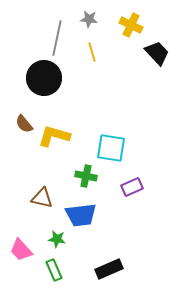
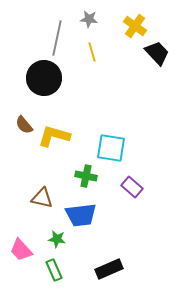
yellow cross: moved 4 px right, 1 px down; rotated 10 degrees clockwise
brown semicircle: moved 1 px down
purple rectangle: rotated 65 degrees clockwise
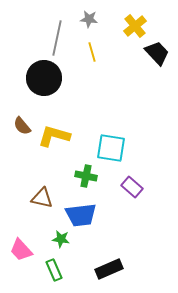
yellow cross: rotated 15 degrees clockwise
brown semicircle: moved 2 px left, 1 px down
green star: moved 4 px right
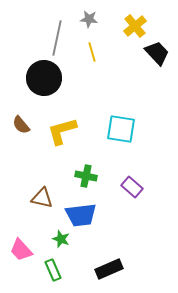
brown semicircle: moved 1 px left, 1 px up
yellow L-shape: moved 8 px right, 5 px up; rotated 32 degrees counterclockwise
cyan square: moved 10 px right, 19 px up
green star: rotated 12 degrees clockwise
green rectangle: moved 1 px left
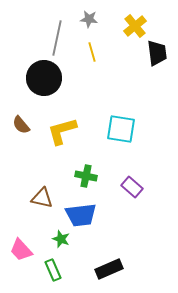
black trapezoid: rotated 36 degrees clockwise
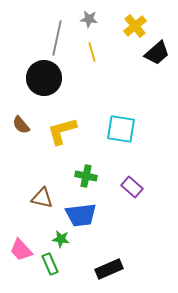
black trapezoid: rotated 56 degrees clockwise
green star: rotated 12 degrees counterclockwise
green rectangle: moved 3 px left, 6 px up
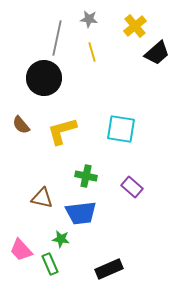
blue trapezoid: moved 2 px up
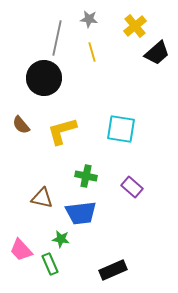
black rectangle: moved 4 px right, 1 px down
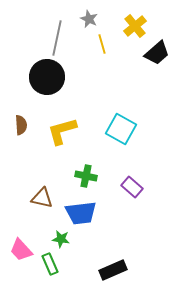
gray star: rotated 18 degrees clockwise
yellow line: moved 10 px right, 8 px up
black circle: moved 3 px right, 1 px up
brown semicircle: rotated 144 degrees counterclockwise
cyan square: rotated 20 degrees clockwise
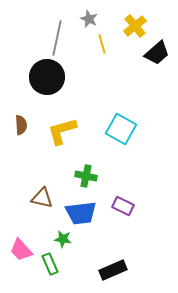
purple rectangle: moved 9 px left, 19 px down; rotated 15 degrees counterclockwise
green star: moved 2 px right
